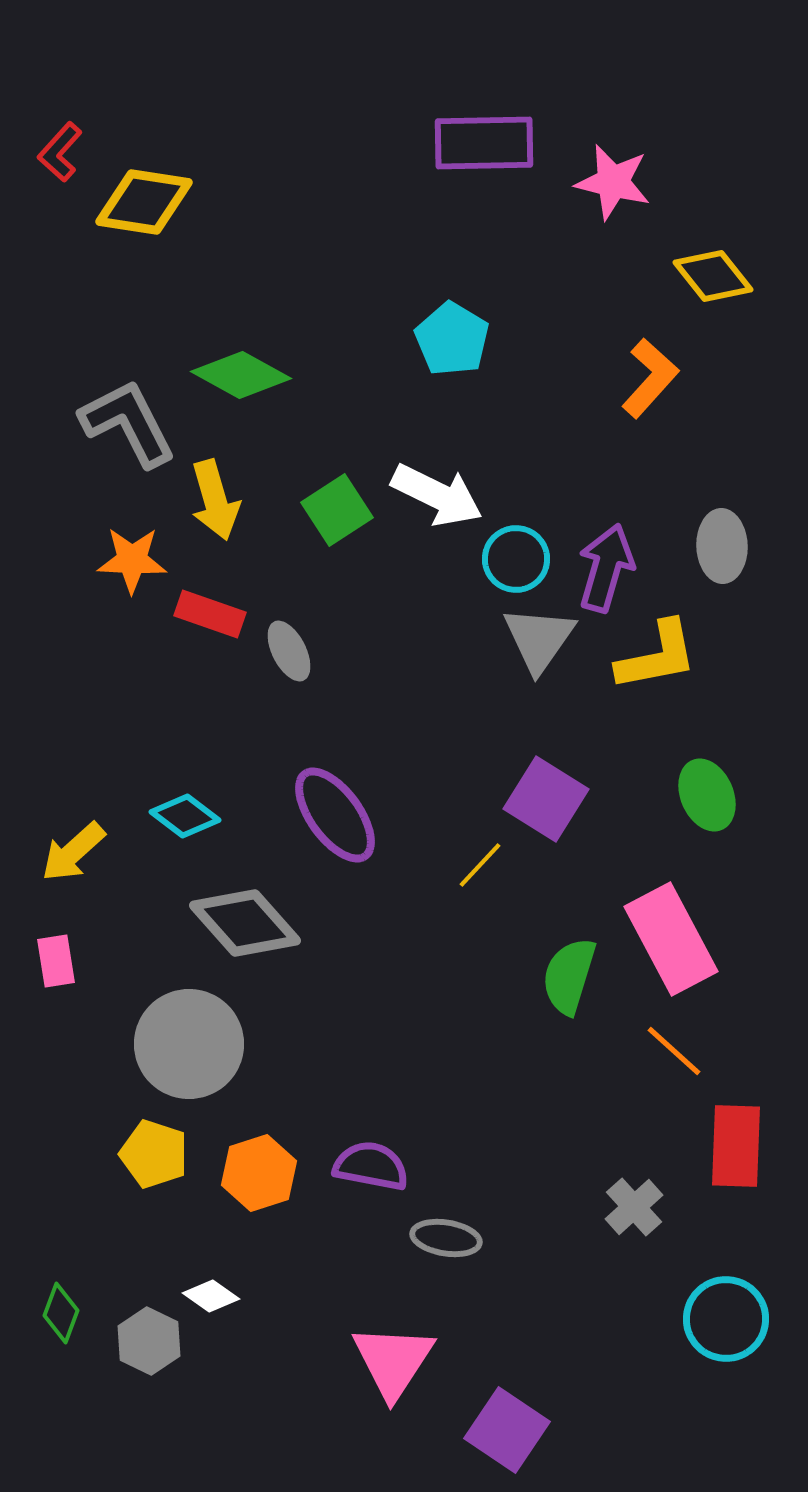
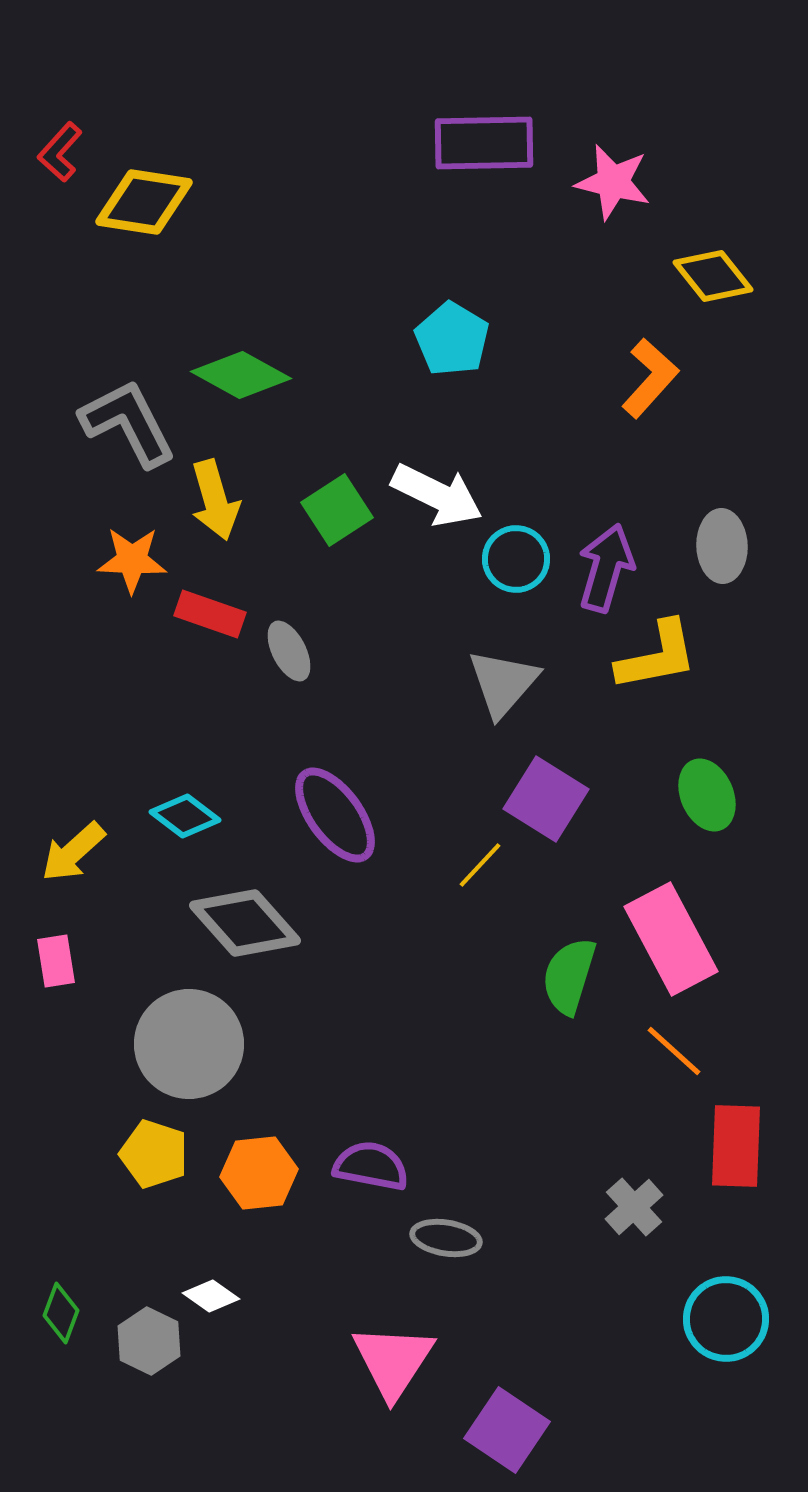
gray triangle at (539, 639): moved 36 px left, 44 px down; rotated 6 degrees clockwise
orange hexagon at (259, 1173): rotated 12 degrees clockwise
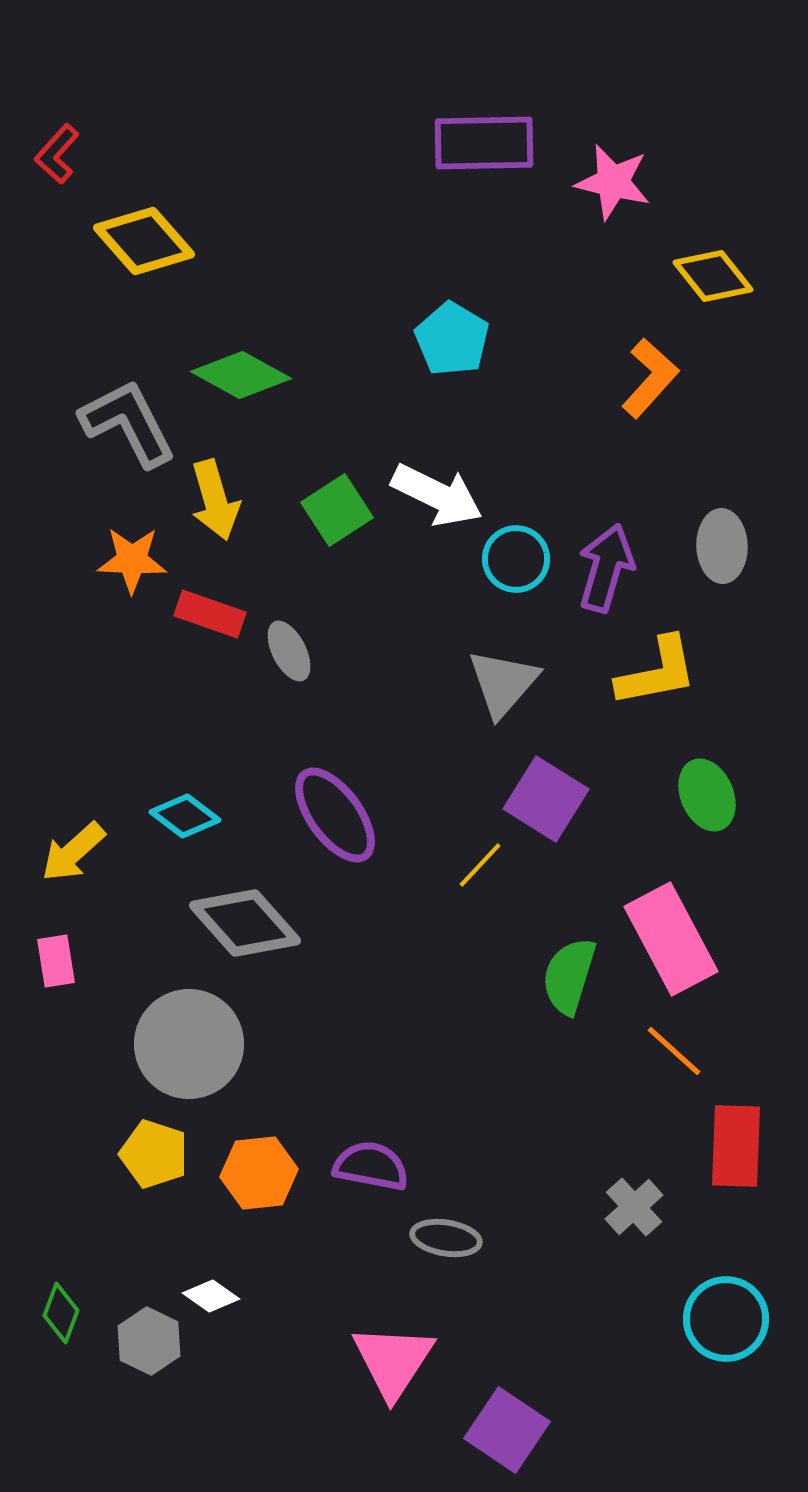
red L-shape at (60, 152): moved 3 px left, 2 px down
yellow diamond at (144, 202): moved 39 px down; rotated 40 degrees clockwise
yellow L-shape at (657, 656): moved 16 px down
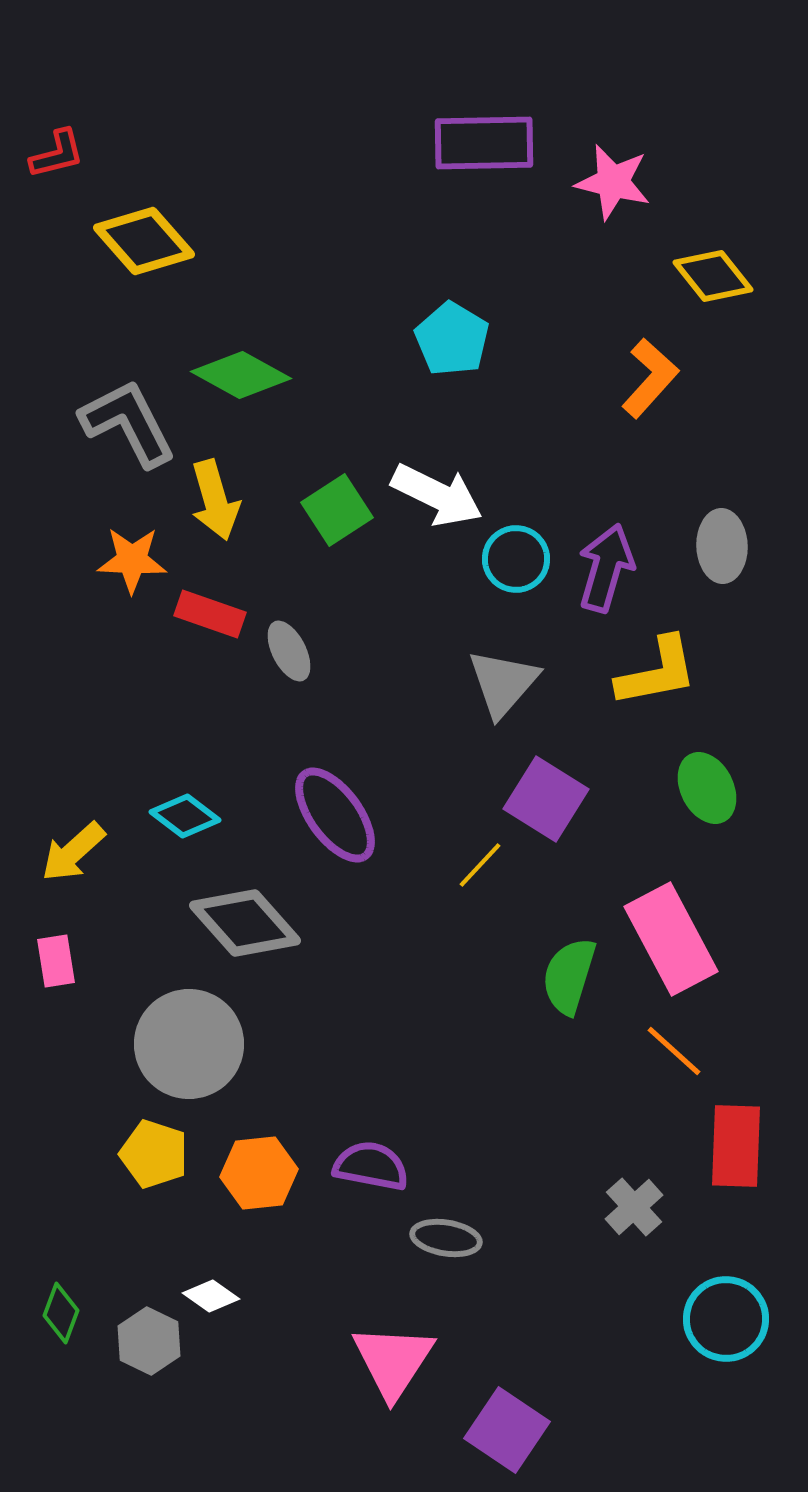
red L-shape at (57, 154): rotated 146 degrees counterclockwise
green ellipse at (707, 795): moved 7 px up; rotated 4 degrees counterclockwise
